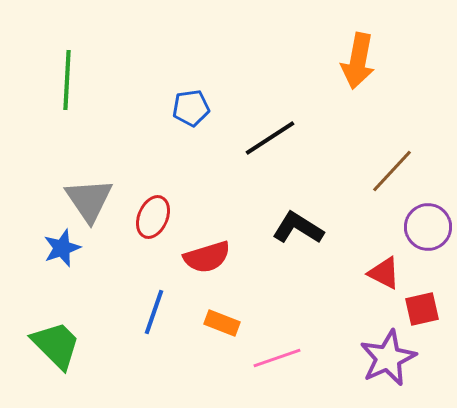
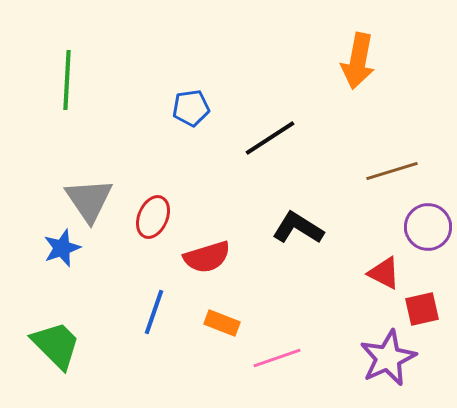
brown line: rotated 30 degrees clockwise
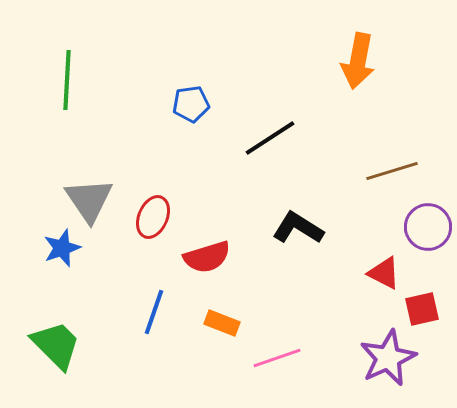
blue pentagon: moved 4 px up
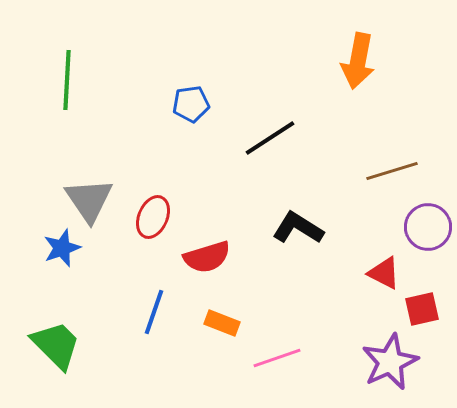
purple star: moved 2 px right, 4 px down
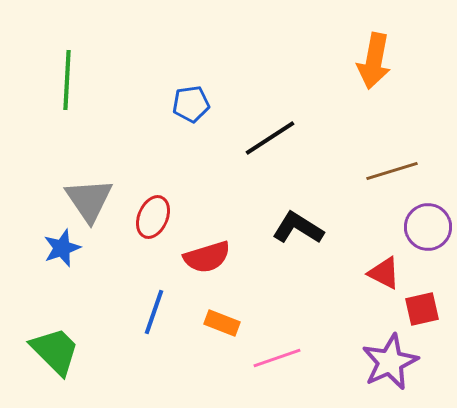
orange arrow: moved 16 px right
green trapezoid: moved 1 px left, 6 px down
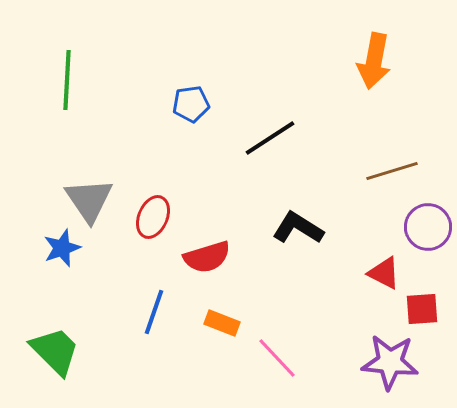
red square: rotated 9 degrees clockwise
pink line: rotated 66 degrees clockwise
purple star: rotated 30 degrees clockwise
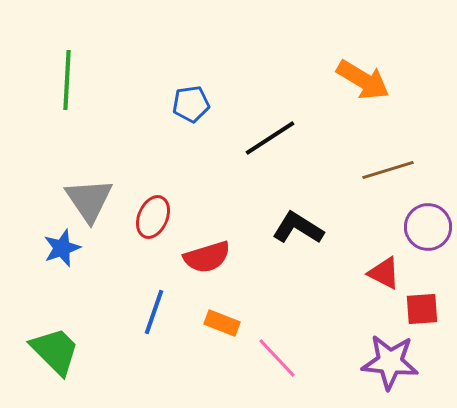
orange arrow: moved 11 px left, 19 px down; rotated 70 degrees counterclockwise
brown line: moved 4 px left, 1 px up
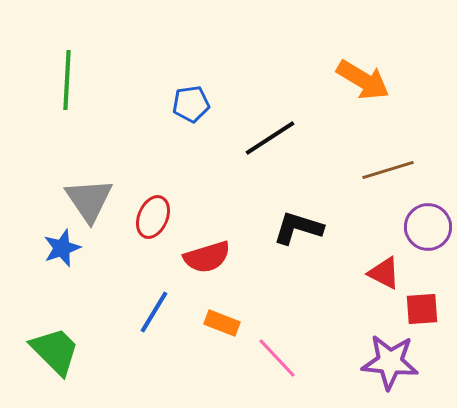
black L-shape: rotated 15 degrees counterclockwise
blue line: rotated 12 degrees clockwise
